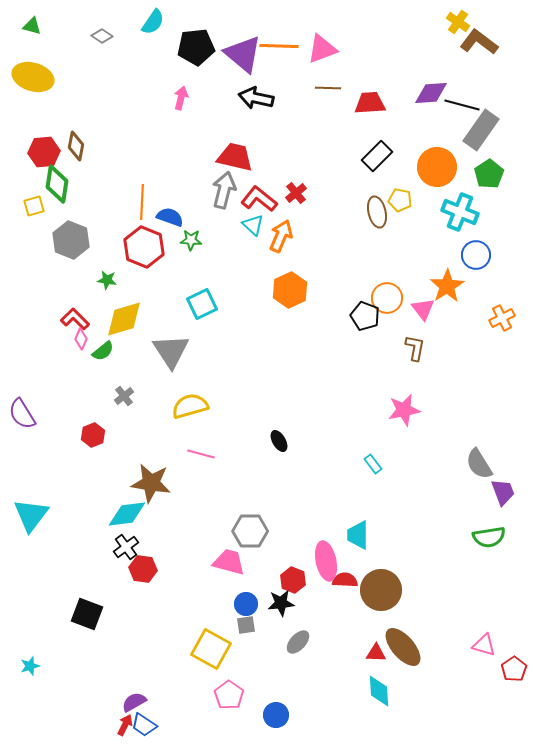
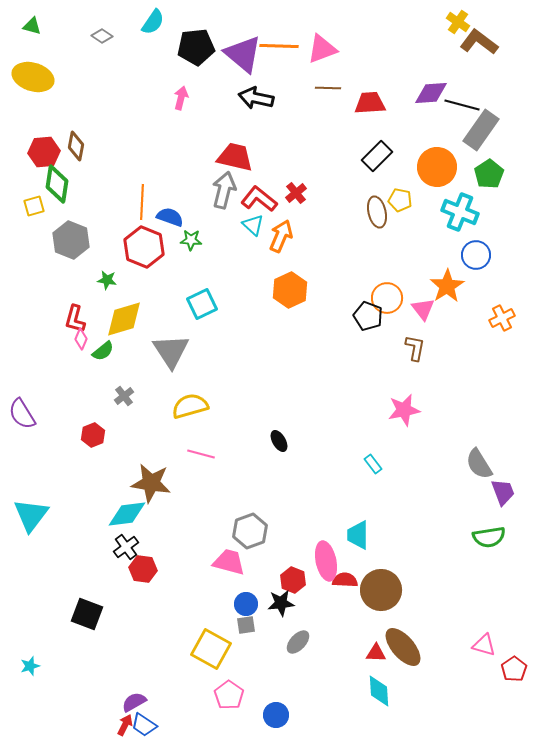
black pentagon at (365, 316): moved 3 px right
red L-shape at (75, 319): rotated 120 degrees counterclockwise
gray hexagon at (250, 531): rotated 20 degrees counterclockwise
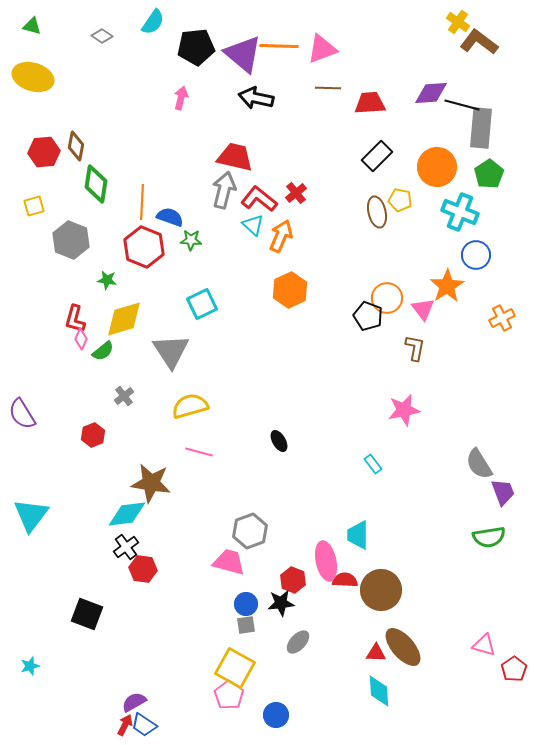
gray rectangle at (481, 130): moved 2 px up; rotated 30 degrees counterclockwise
green diamond at (57, 184): moved 39 px right
pink line at (201, 454): moved 2 px left, 2 px up
yellow square at (211, 649): moved 24 px right, 19 px down
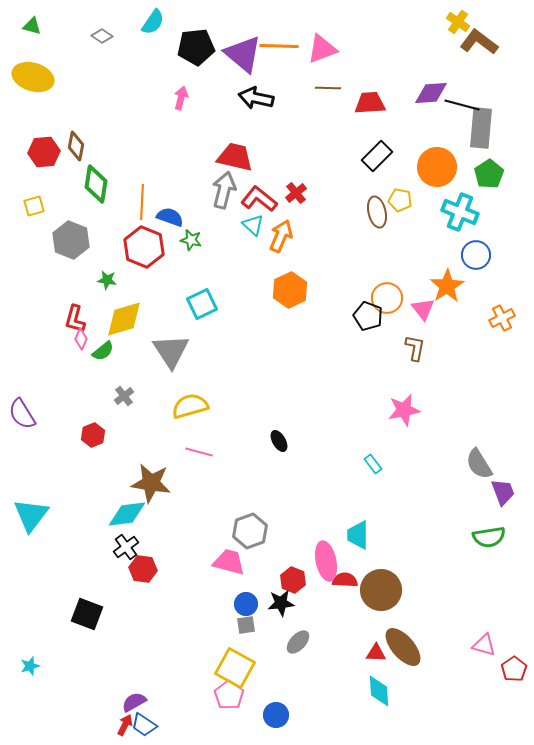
green star at (191, 240): rotated 10 degrees clockwise
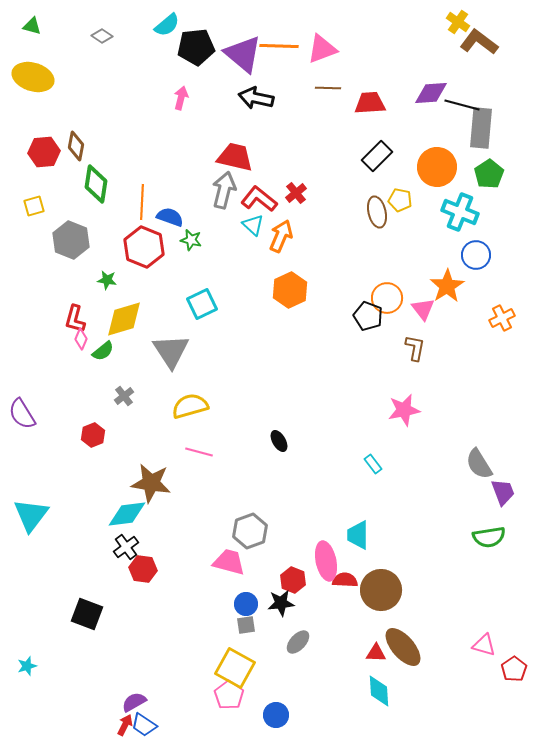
cyan semicircle at (153, 22): moved 14 px right, 3 px down; rotated 16 degrees clockwise
cyan star at (30, 666): moved 3 px left
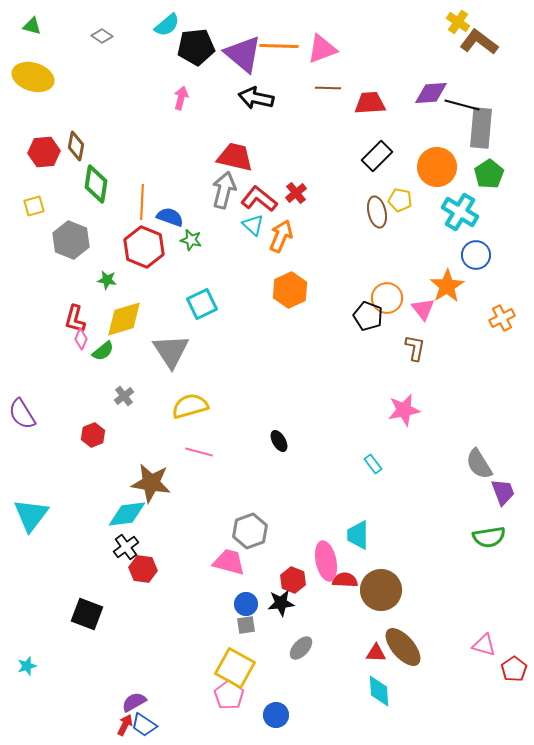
cyan cross at (460, 212): rotated 9 degrees clockwise
gray ellipse at (298, 642): moved 3 px right, 6 px down
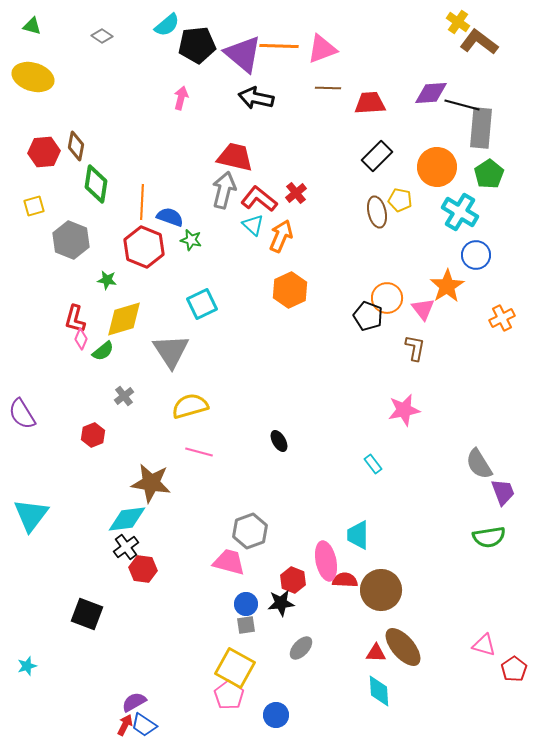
black pentagon at (196, 47): moved 1 px right, 2 px up
cyan diamond at (127, 514): moved 5 px down
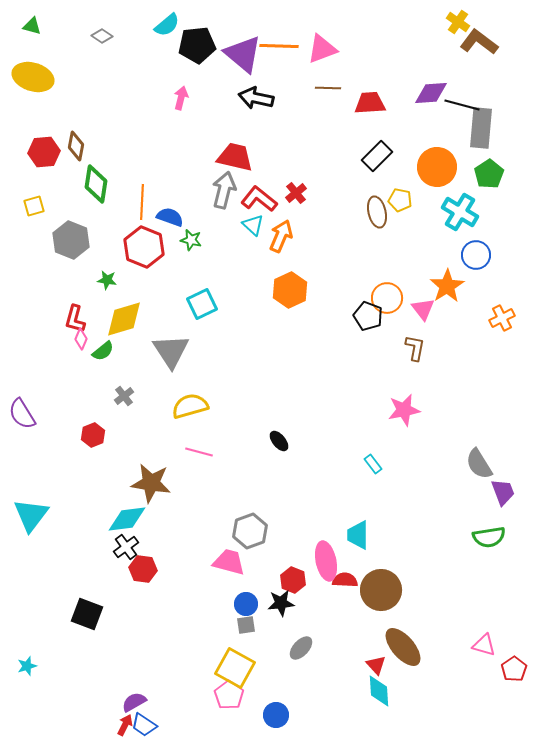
black ellipse at (279, 441): rotated 10 degrees counterclockwise
red triangle at (376, 653): moved 12 px down; rotated 45 degrees clockwise
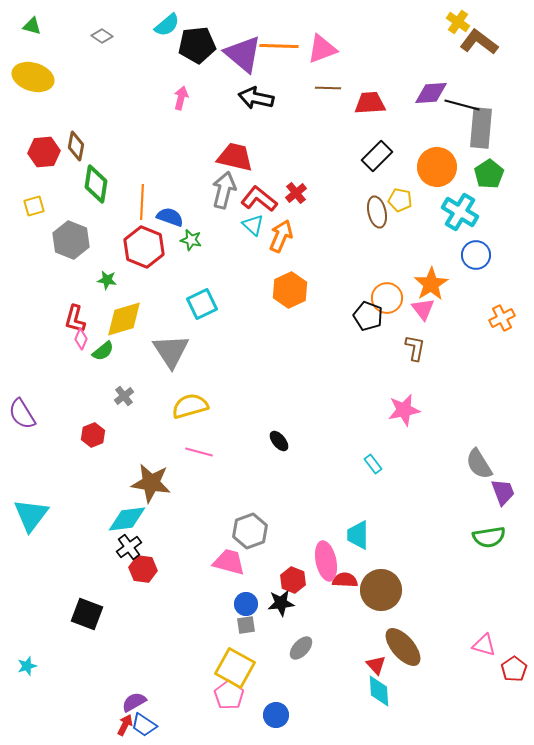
orange star at (447, 286): moved 16 px left, 2 px up
black cross at (126, 547): moved 3 px right
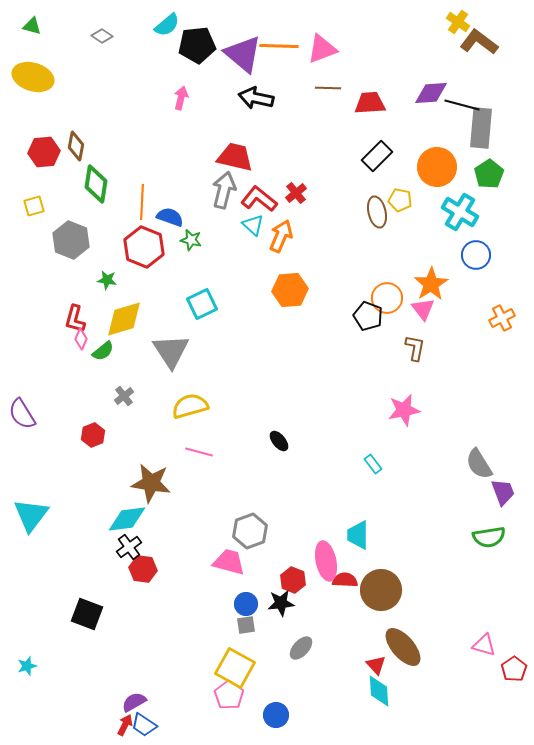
orange hexagon at (290, 290): rotated 20 degrees clockwise
